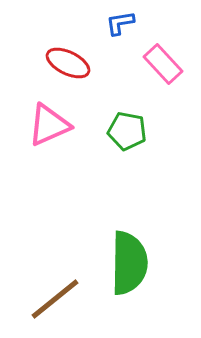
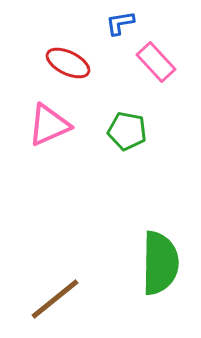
pink rectangle: moved 7 px left, 2 px up
green semicircle: moved 31 px right
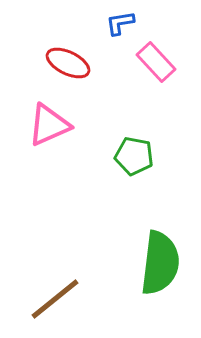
green pentagon: moved 7 px right, 25 px down
green semicircle: rotated 6 degrees clockwise
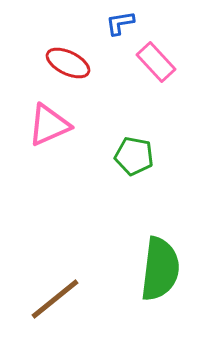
green semicircle: moved 6 px down
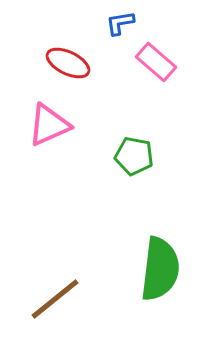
pink rectangle: rotated 6 degrees counterclockwise
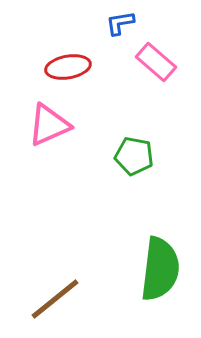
red ellipse: moved 4 px down; rotated 36 degrees counterclockwise
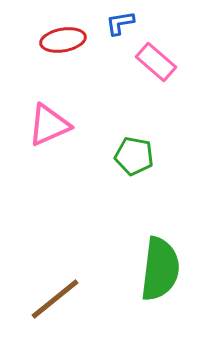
red ellipse: moved 5 px left, 27 px up
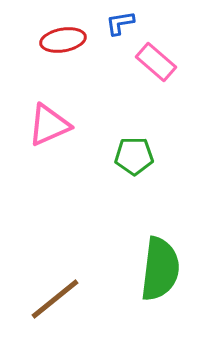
green pentagon: rotated 12 degrees counterclockwise
